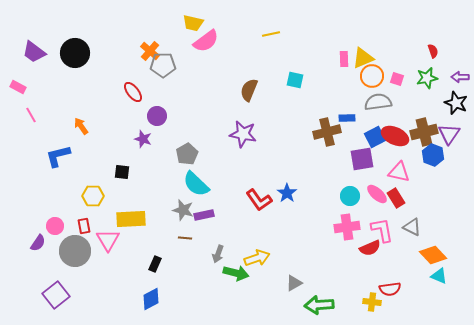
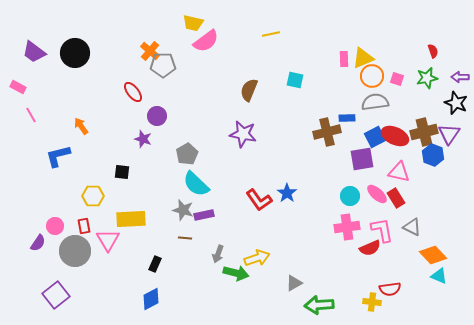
gray semicircle at (378, 102): moved 3 px left
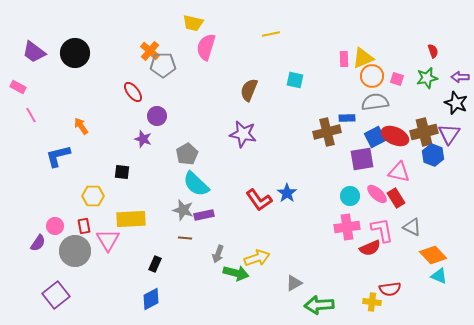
pink semicircle at (206, 41): moved 6 px down; rotated 144 degrees clockwise
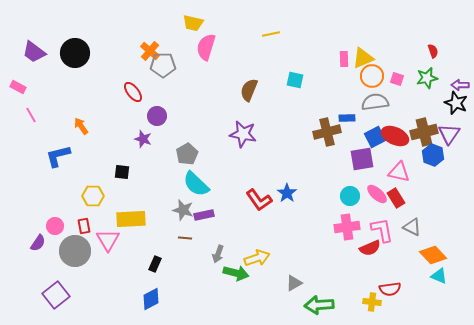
purple arrow at (460, 77): moved 8 px down
